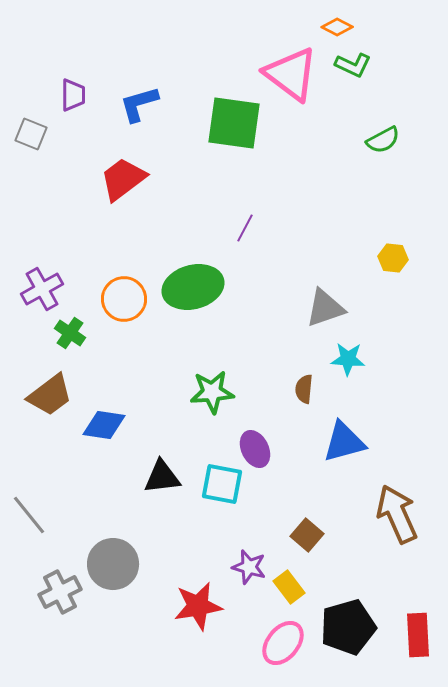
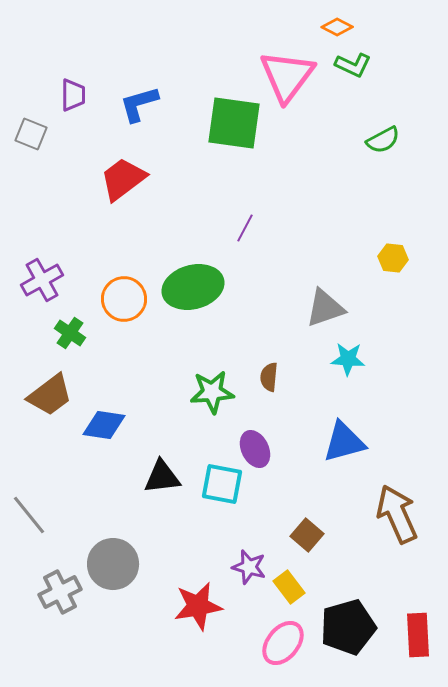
pink triangle: moved 4 px left, 2 px down; rotated 30 degrees clockwise
purple cross: moved 9 px up
brown semicircle: moved 35 px left, 12 px up
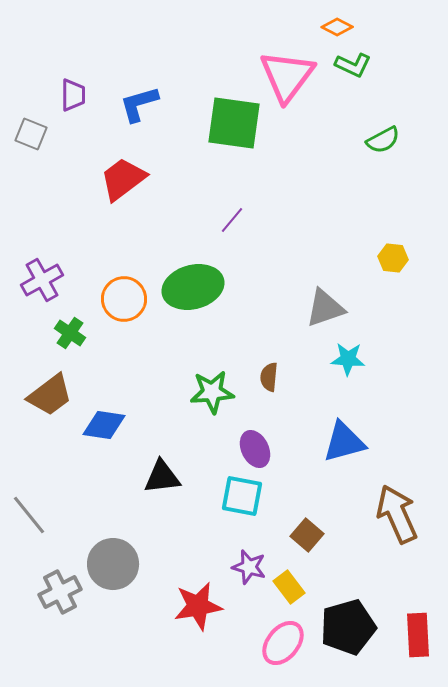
purple line: moved 13 px left, 8 px up; rotated 12 degrees clockwise
cyan square: moved 20 px right, 12 px down
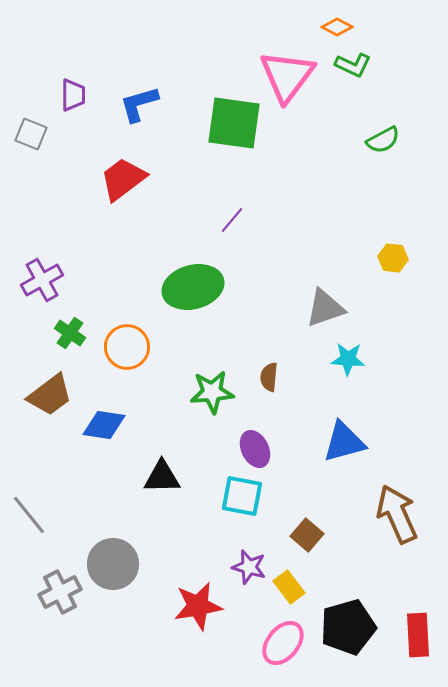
orange circle: moved 3 px right, 48 px down
black triangle: rotated 6 degrees clockwise
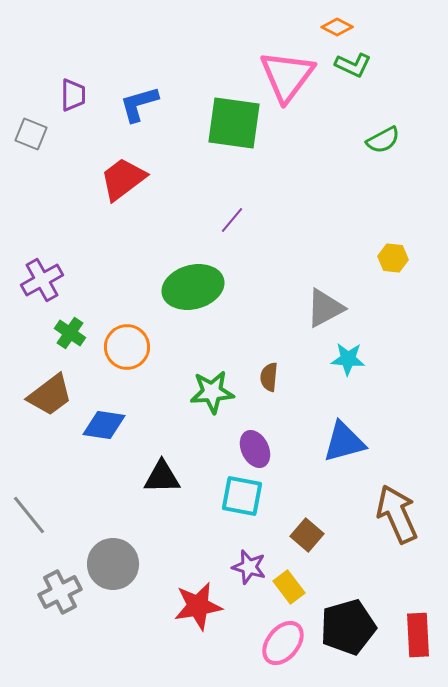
gray triangle: rotated 9 degrees counterclockwise
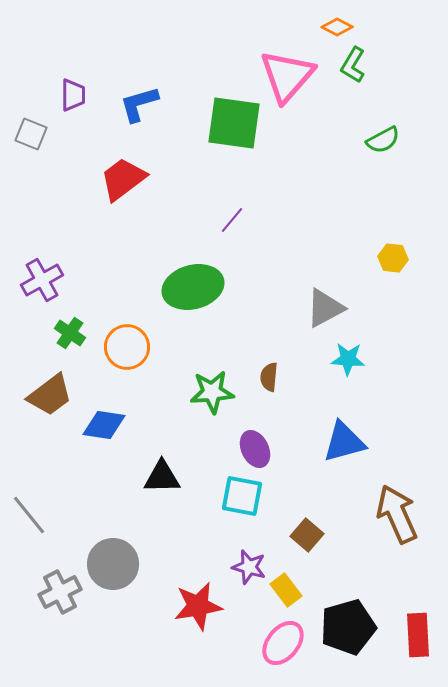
green L-shape: rotated 96 degrees clockwise
pink triangle: rotated 4 degrees clockwise
yellow rectangle: moved 3 px left, 3 px down
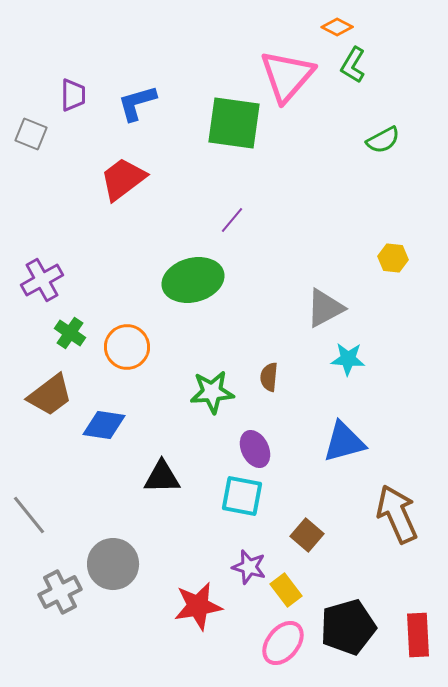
blue L-shape: moved 2 px left, 1 px up
green ellipse: moved 7 px up
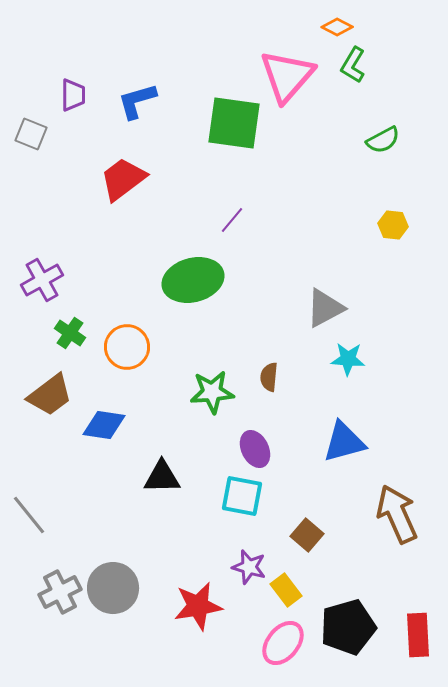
blue L-shape: moved 2 px up
yellow hexagon: moved 33 px up
gray circle: moved 24 px down
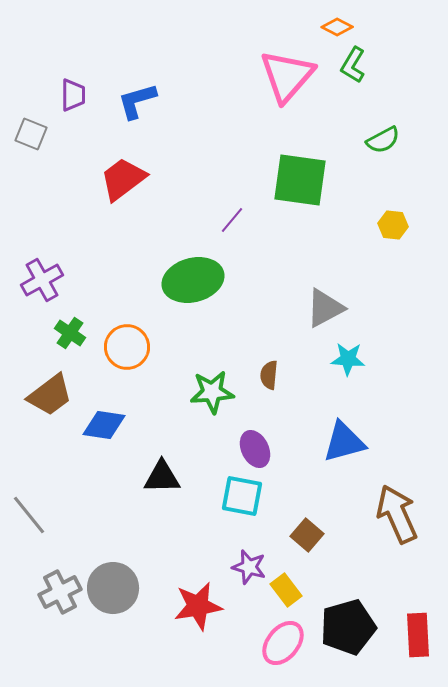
green square: moved 66 px right, 57 px down
brown semicircle: moved 2 px up
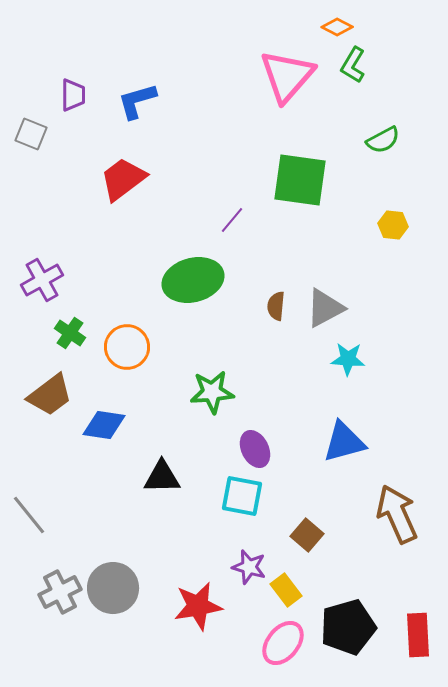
brown semicircle: moved 7 px right, 69 px up
